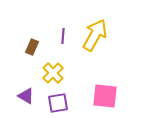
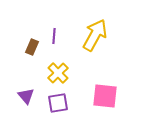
purple line: moved 9 px left
yellow cross: moved 5 px right
purple triangle: rotated 18 degrees clockwise
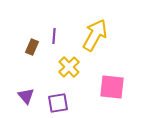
yellow cross: moved 11 px right, 6 px up
pink square: moved 7 px right, 9 px up
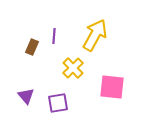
yellow cross: moved 4 px right, 1 px down
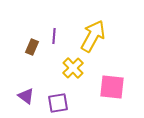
yellow arrow: moved 2 px left, 1 px down
purple triangle: rotated 12 degrees counterclockwise
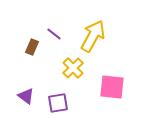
purple line: moved 2 px up; rotated 56 degrees counterclockwise
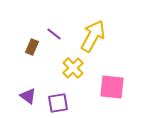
purple triangle: moved 2 px right
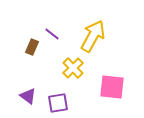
purple line: moved 2 px left
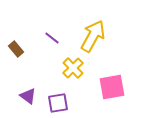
purple line: moved 4 px down
brown rectangle: moved 16 px left, 2 px down; rotated 63 degrees counterclockwise
pink square: rotated 16 degrees counterclockwise
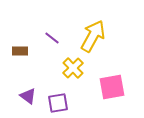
brown rectangle: moved 4 px right, 2 px down; rotated 49 degrees counterclockwise
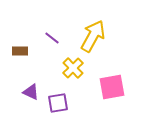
purple triangle: moved 3 px right, 4 px up; rotated 12 degrees counterclockwise
